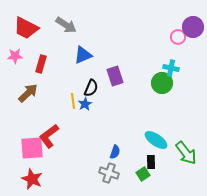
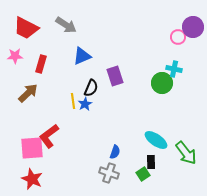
blue triangle: moved 1 px left, 1 px down
cyan cross: moved 3 px right, 1 px down
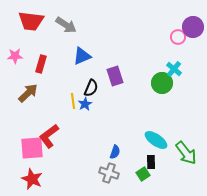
red trapezoid: moved 5 px right, 7 px up; rotated 20 degrees counterclockwise
cyan cross: rotated 28 degrees clockwise
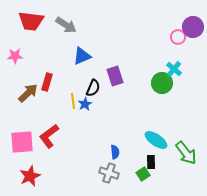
red rectangle: moved 6 px right, 18 px down
black semicircle: moved 2 px right
pink square: moved 10 px left, 6 px up
blue semicircle: rotated 24 degrees counterclockwise
red star: moved 2 px left, 3 px up; rotated 25 degrees clockwise
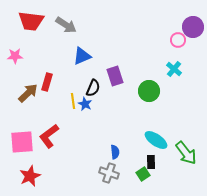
pink circle: moved 3 px down
green circle: moved 13 px left, 8 px down
blue star: rotated 16 degrees counterclockwise
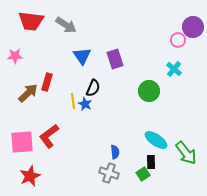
blue triangle: rotated 42 degrees counterclockwise
purple rectangle: moved 17 px up
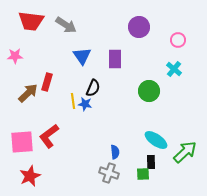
purple circle: moved 54 px left
purple rectangle: rotated 18 degrees clockwise
blue star: rotated 16 degrees counterclockwise
green arrow: moved 1 px left, 1 px up; rotated 95 degrees counterclockwise
green square: rotated 32 degrees clockwise
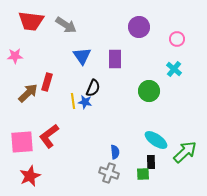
pink circle: moved 1 px left, 1 px up
blue star: moved 2 px up
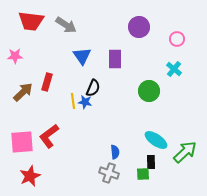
brown arrow: moved 5 px left, 1 px up
